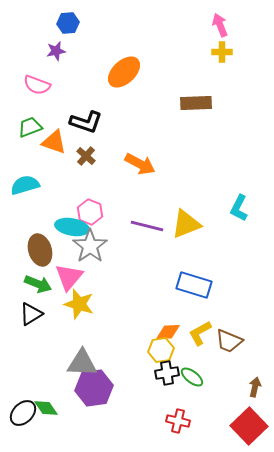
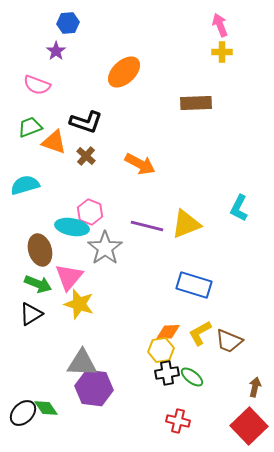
purple star: rotated 24 degrees counterclockwise
gray star: moved 15 px right, 2 px down
purple hexagon: rotated 15 degrees clockwise
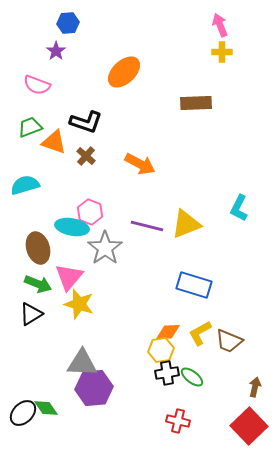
brown ellipse: moved 2 px left, 2 px up
purple hexagon: rotated 12 degrees counterclockwise
